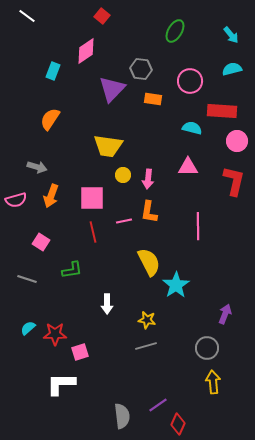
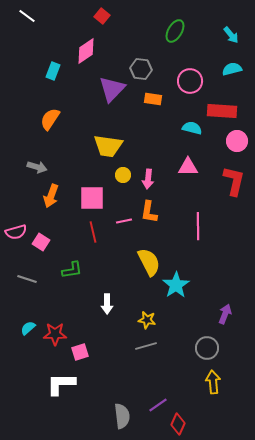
pink semicircle at (16, 200): moved 32 px down
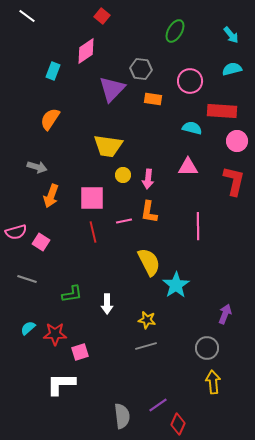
green L-shape at (72, 270): moved 24 px down
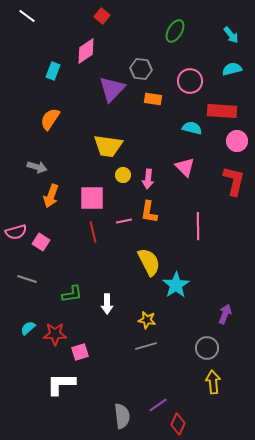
pink triangle at (188, 167): moved 3 px left; rotated 45 degrees clockwise
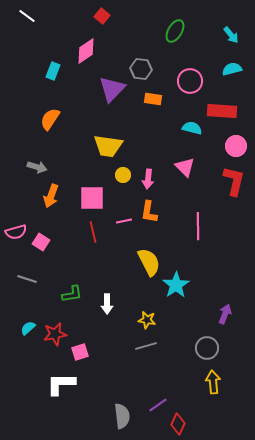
pink circle at (237, 141): moved 1 px left, 5 px down
red star at (55, 334): rotated 10 degrees counterclockwise
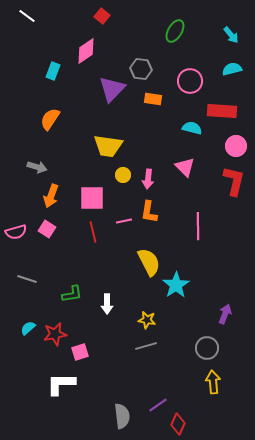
pink square at (41, 242): moved 6 px right, 13 px up
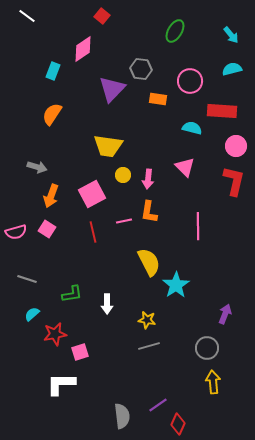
pink diamond at (86, 51): moved 3 px left, 2 px up
orange rectangle at (153, 99): moved 5 px right
orange semicircle at (50, 119): moved 2 px right, 5 px up
pink square at (92, 198): moved 4 px up; rotated 28 degrees counterclockwise
cyan semicircle at (28, 328): moved 4 px right, 14 px up
gray line at (146, 346): moved 3 px right
